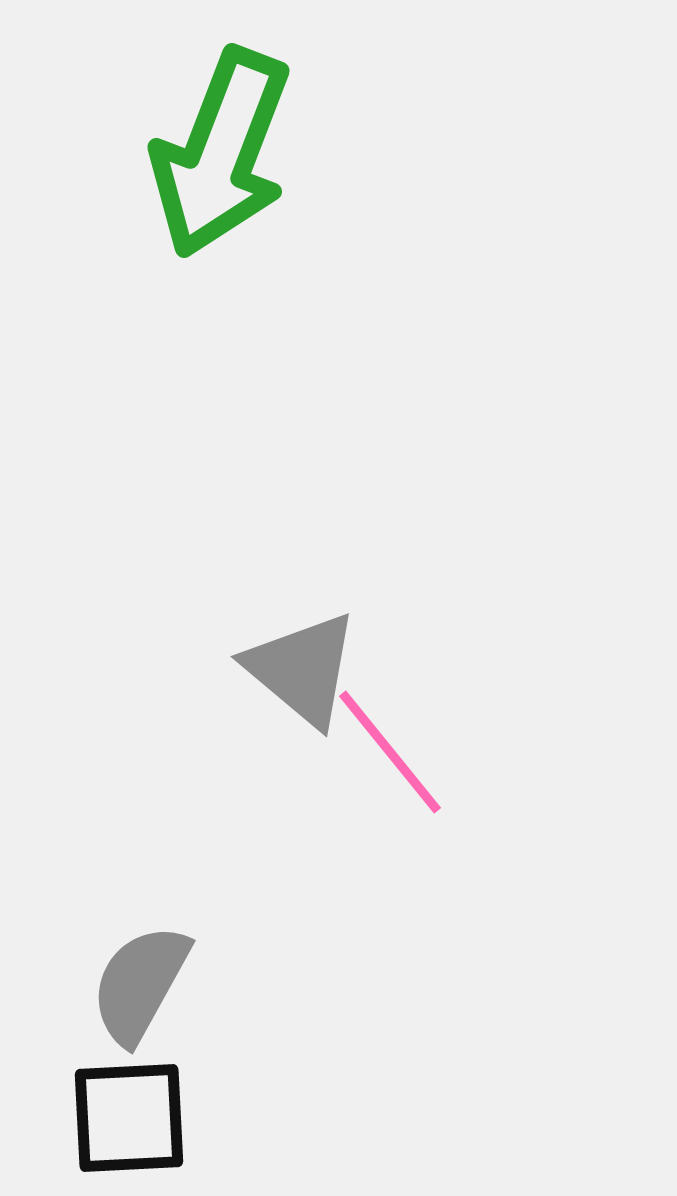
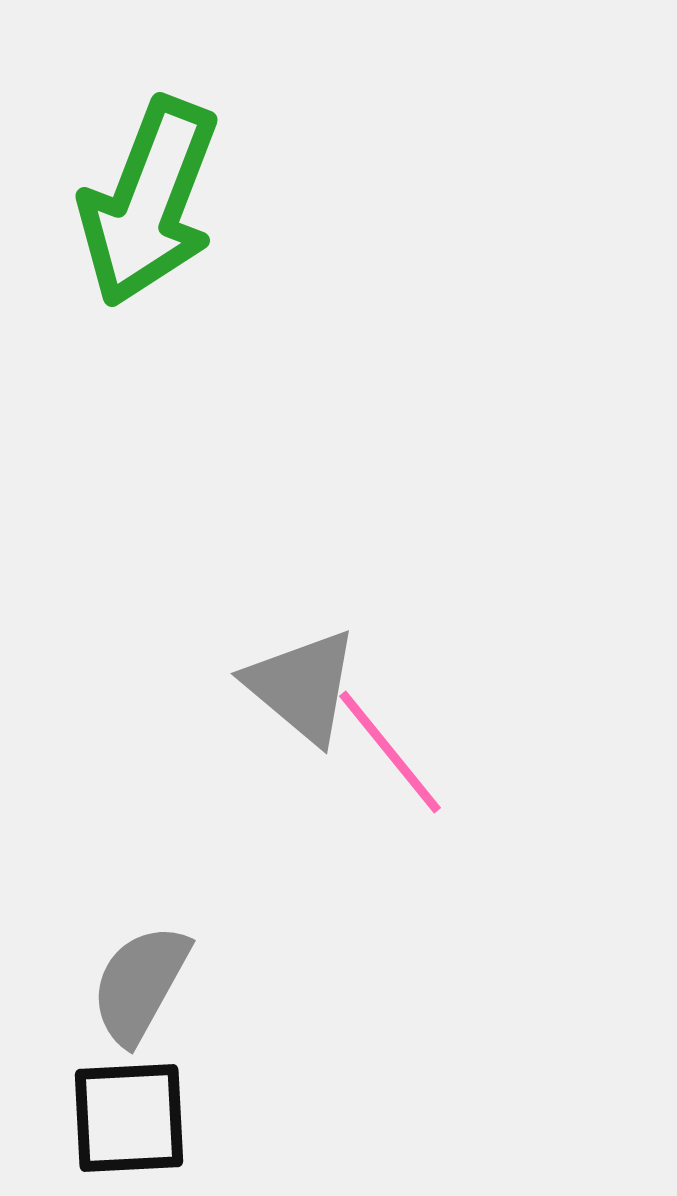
green arrow: moved 72 px left, 49 px down
gray triangle: moved 17 px down
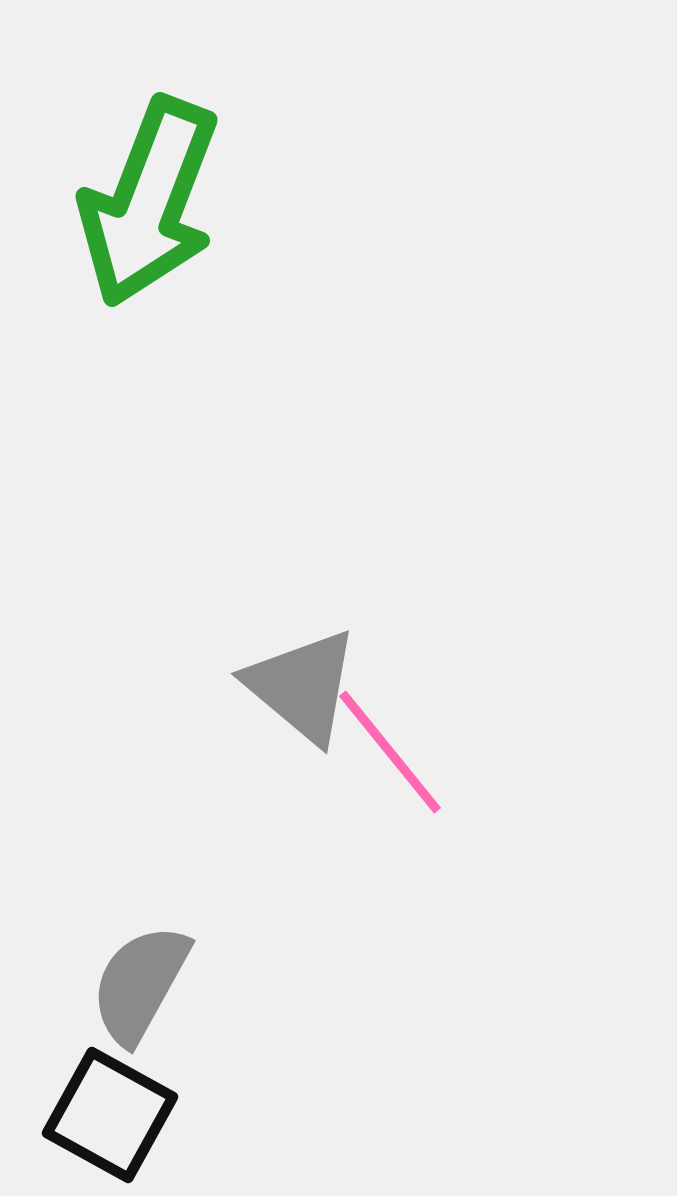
black square: moved 19 px left, 3 px up; rotated 32 degrees clockwise
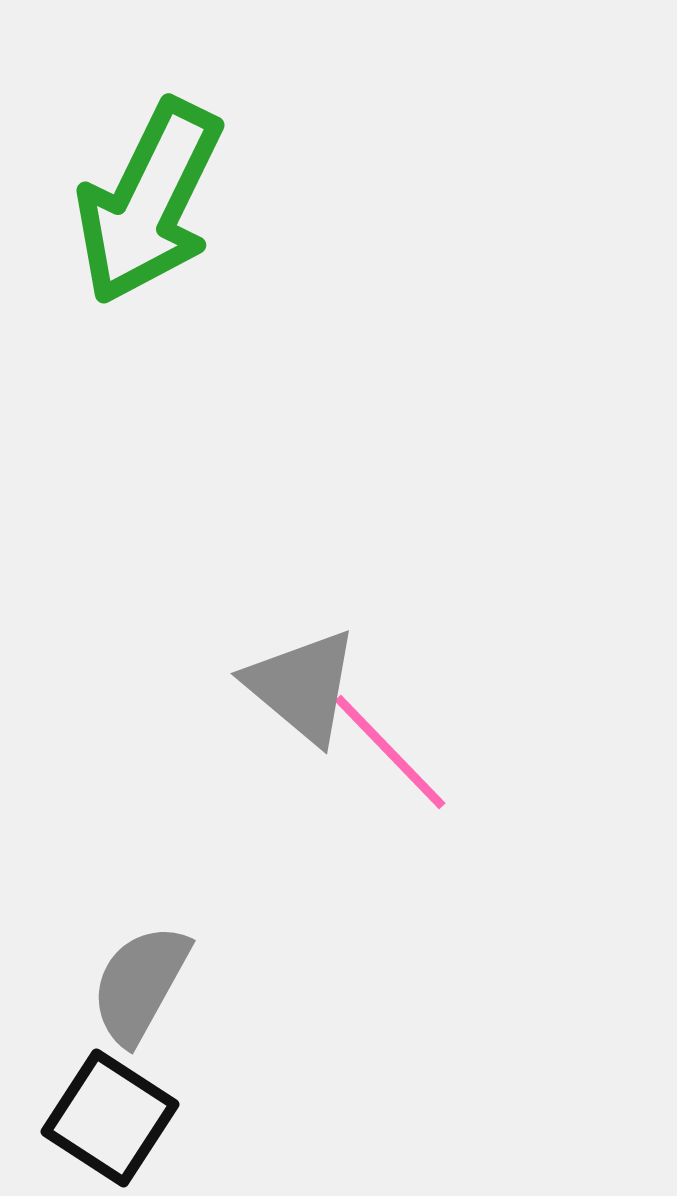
green arrow: rotated 5 degrees clockwise
pink line: rotated 5 degrees counterclockwise
black square: moved 3 px down; rotated 4 degrees clockwise
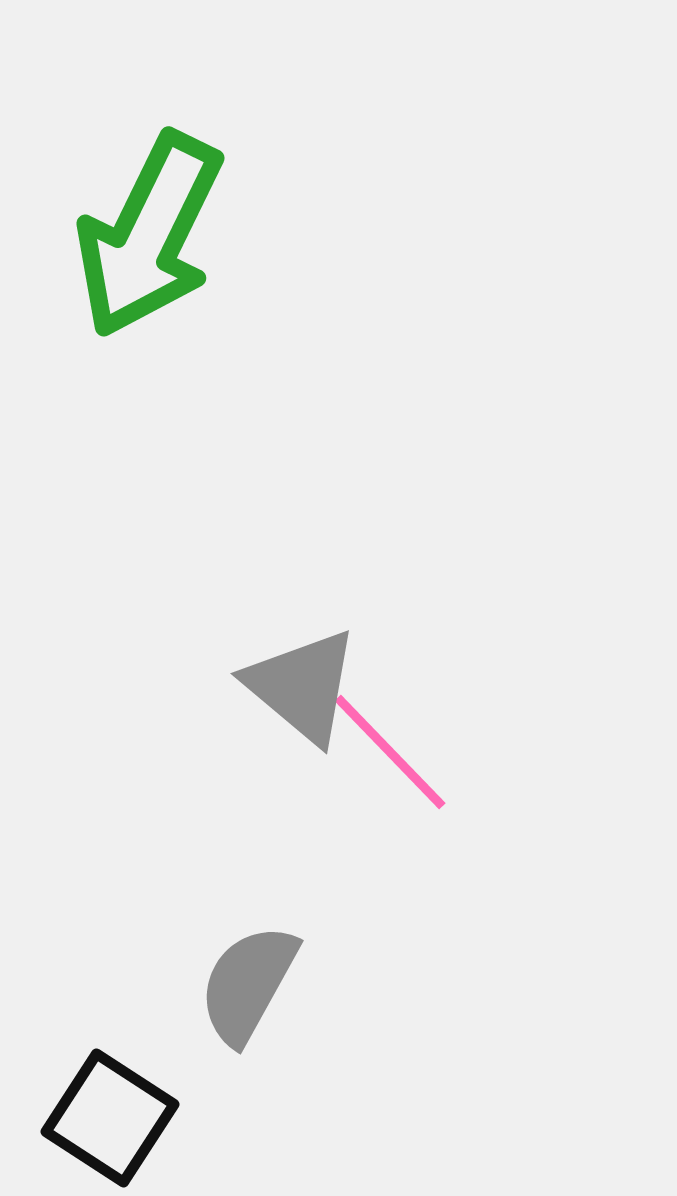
green arrow: moved 33 px down
gray semicircle: moved 108 px right
